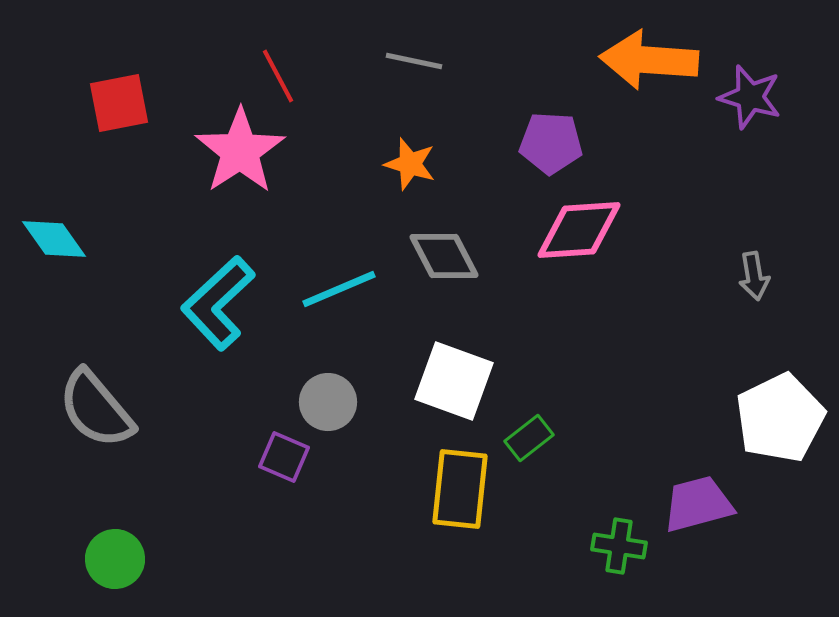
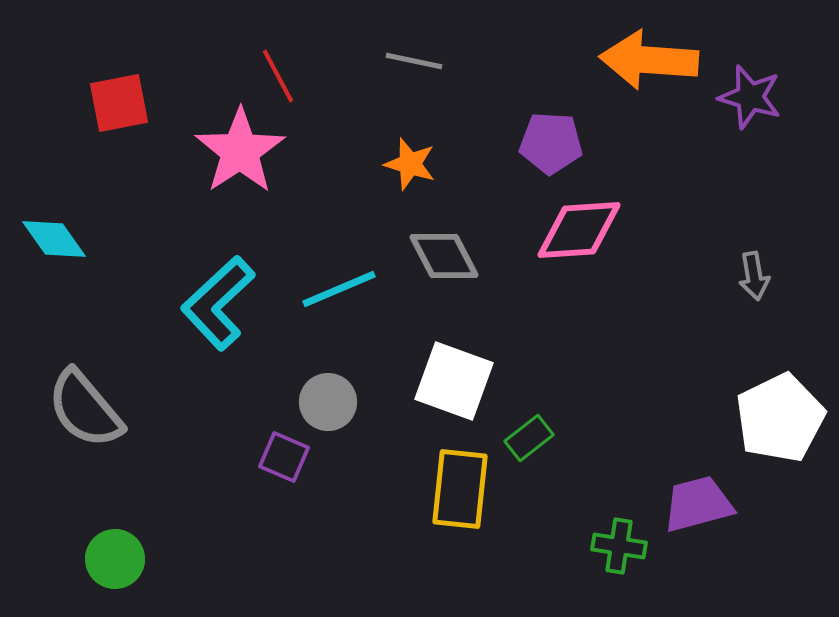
gray semicircle: moved 11 px left
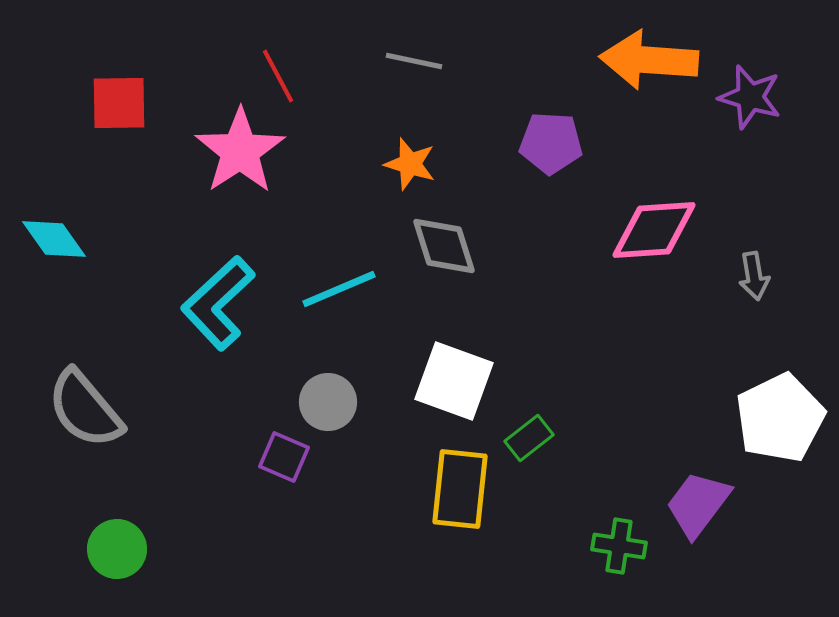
red square: rotated 10 degrees clockwise
pink diamond: moved 75 px right
gray diamond: moved 10 px up; rotated 10 degrees clockwise
purple trapezoid: rotated 38 degrees counterclockwise
green circle: moved 2 px right, 10 px up
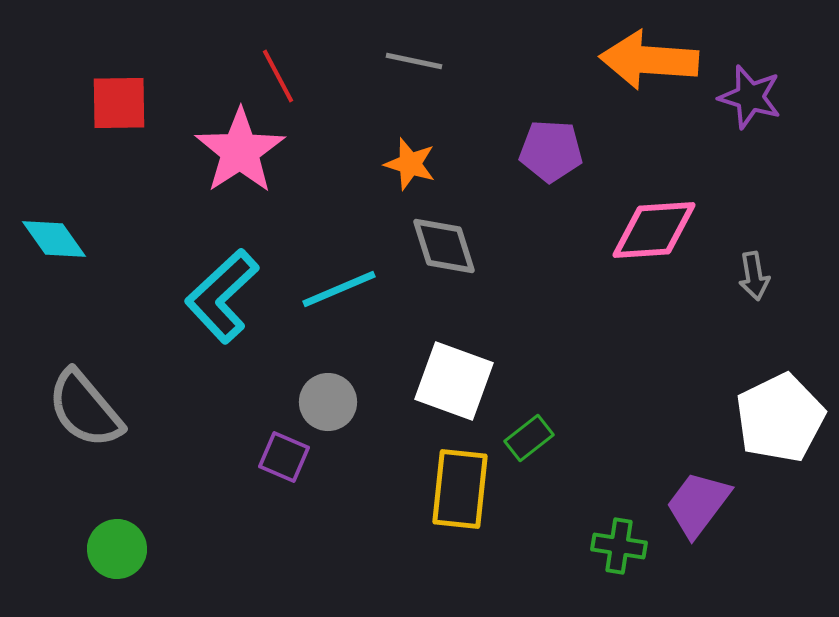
purple pentagon: moved 8 px down
cyan L-shape: moved 4 px right, 7 px up
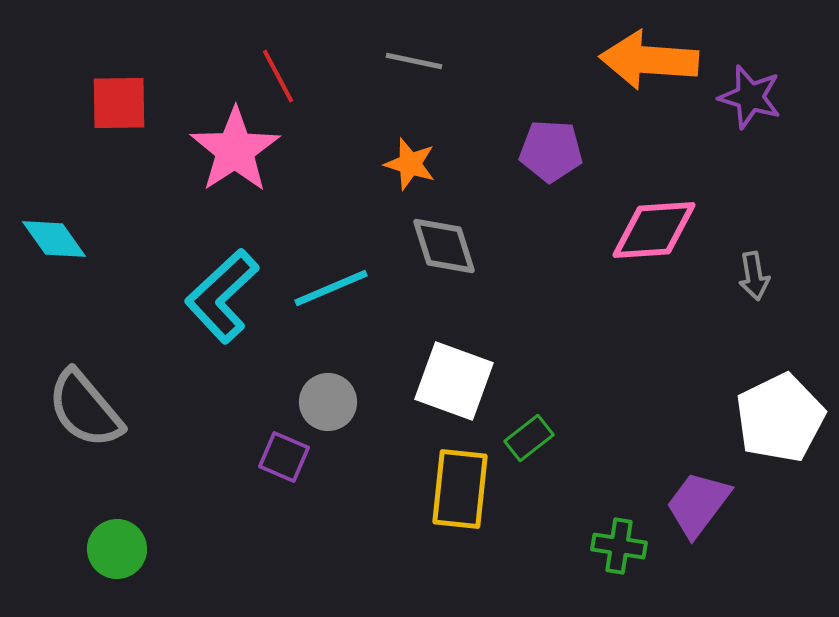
pink star: moved 5 px left, 1 px up
cyan line: moved 8 px left, 1 px up
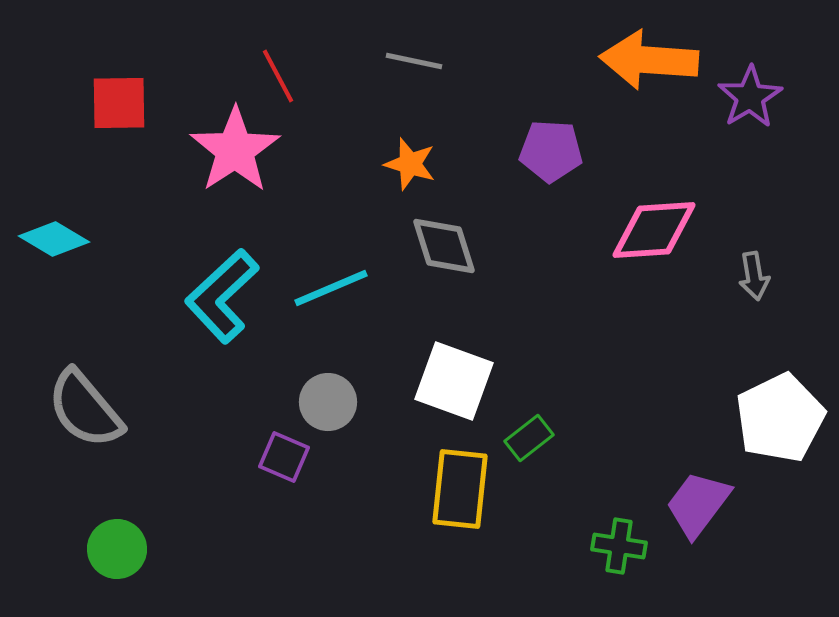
purple star: rotated 24 degrees clockwise
cyan diamond: rotated 24 degrees counterclockwise
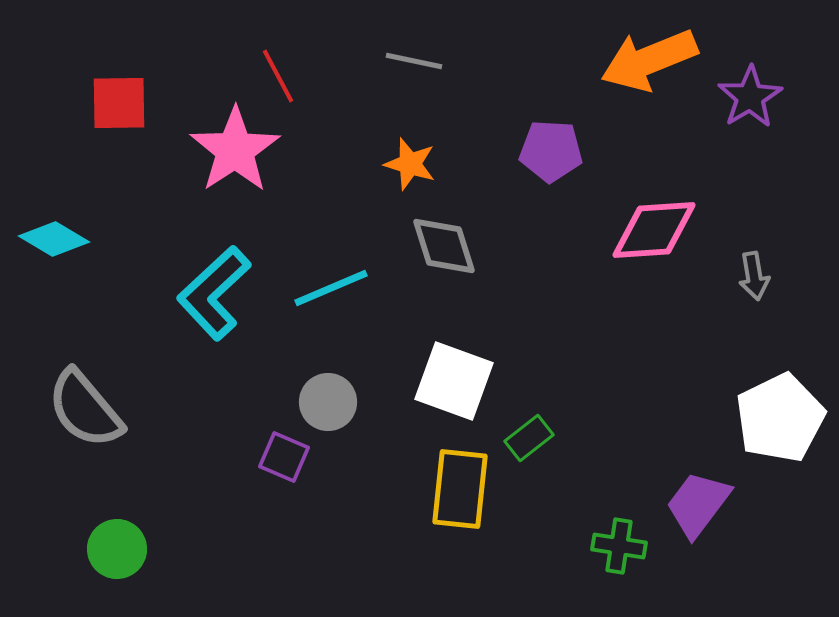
orange arrow: rotated 26 degrees counterclockwise
cyan L-shape: moved 8 px left, 3 px up
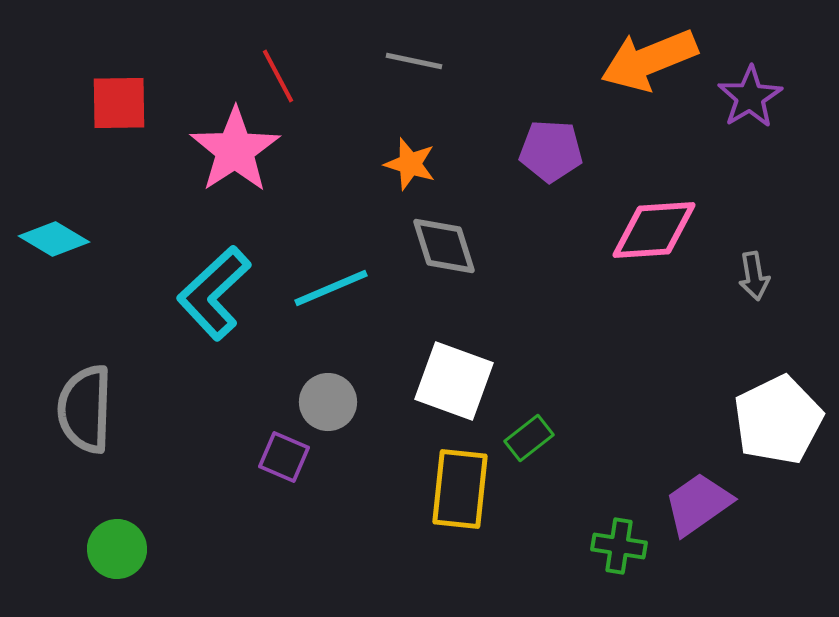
gray semicircle: rotated 42 degrees clockwise
white pentagon: moved 2 px left, 2 px down
purple trapezoid: rotated 18 degrees clockwise
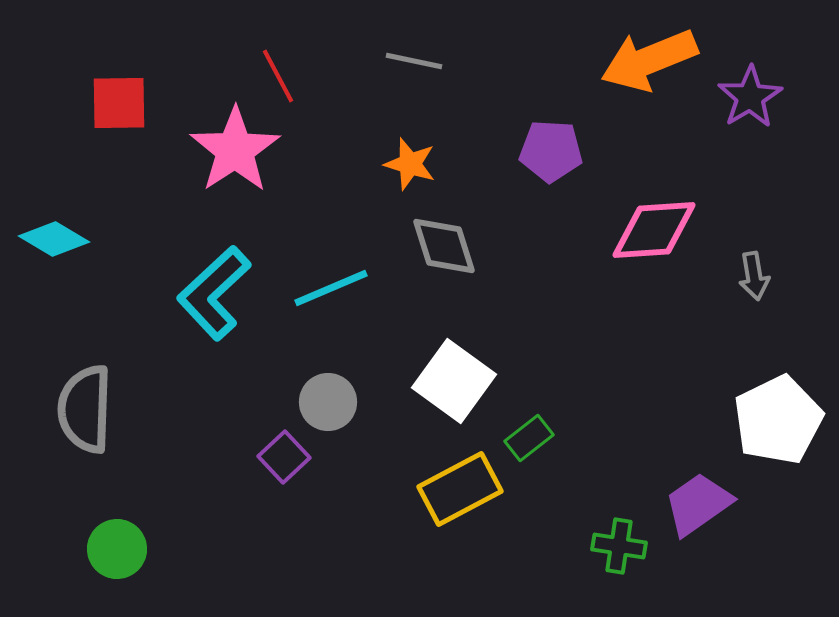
white square: rotated 16 degrees clockwise
purple square: rotated 24 degrees clockwise
yellow rectangle: rotated 56 degrees clockwise
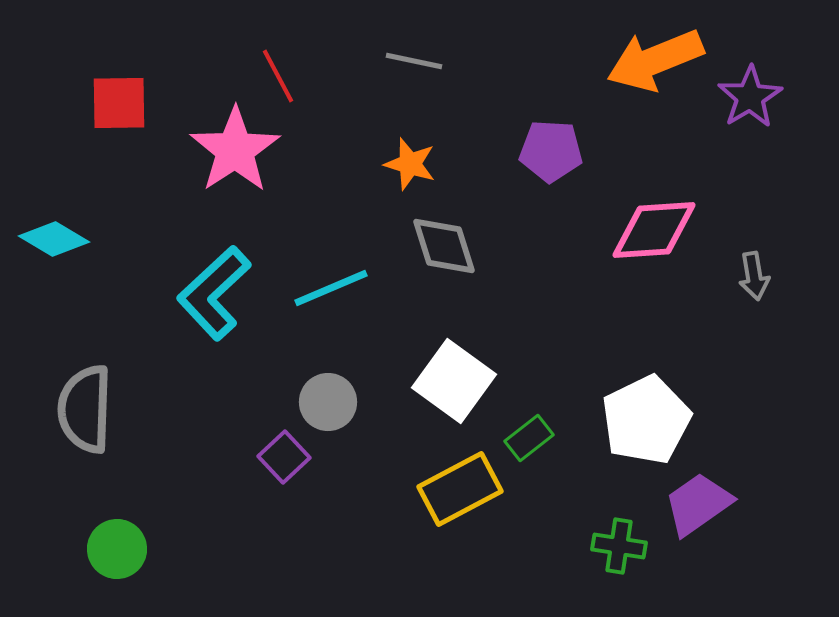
orange arrow: moved 6 px right
white pentagon: moved 132 px left
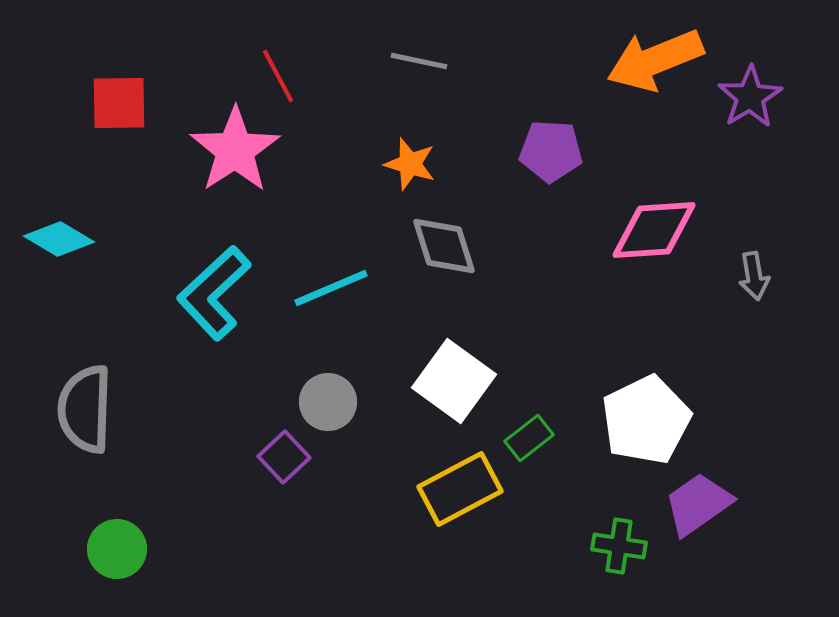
gray line: moved 5 px right
cyan diamond: moved 5 px right
